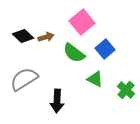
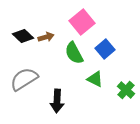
green semicircle: rotated 25 degrees clockwise
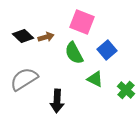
pink square: rotated 30 degrees counterclockwise
blue square: moved 2 px right, 1 px down
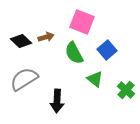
black diamond: moved 2 px left, 5 px down
green triangle: rotated 12 degrees clockwise
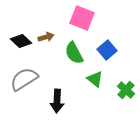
pink square: moved 4 px up
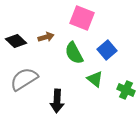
black diamond: moved 5 px left
green cross: rotated 18 degrees counterclockwise
